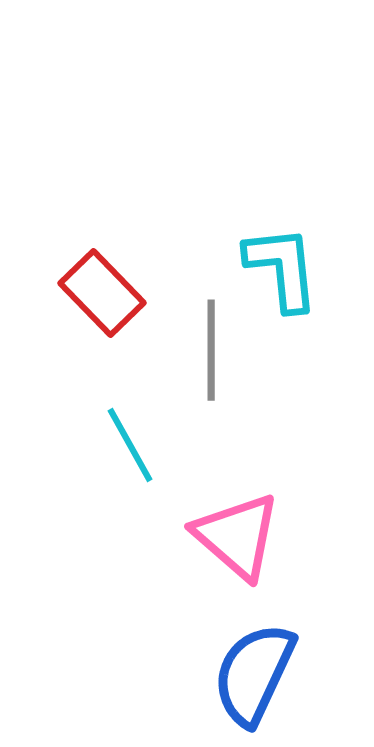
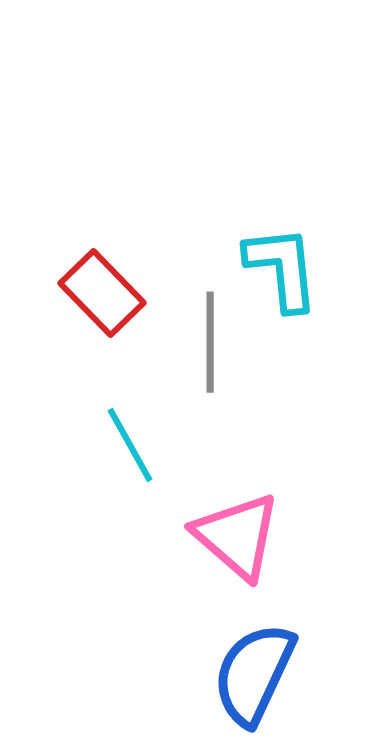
gray line: moved 1 px left, 8 px up
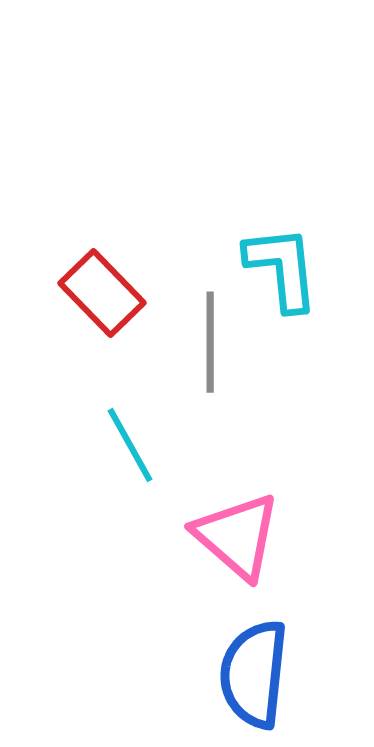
blue semicircle: rotated 19 degrees counterclockwise
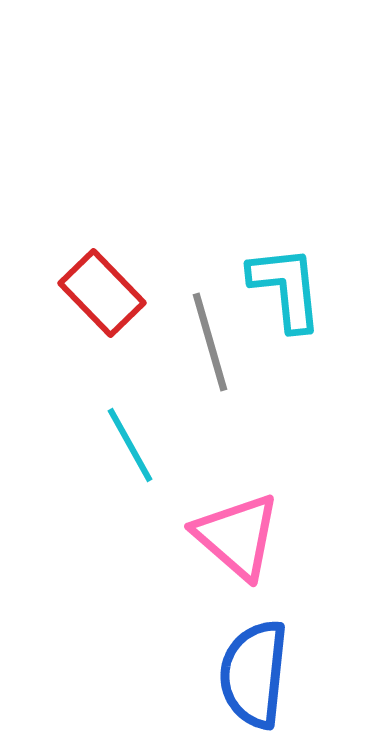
cyan L-shape: moved 4 px right, 20 px down
gray line: rotated 16 degrees counterclockwise
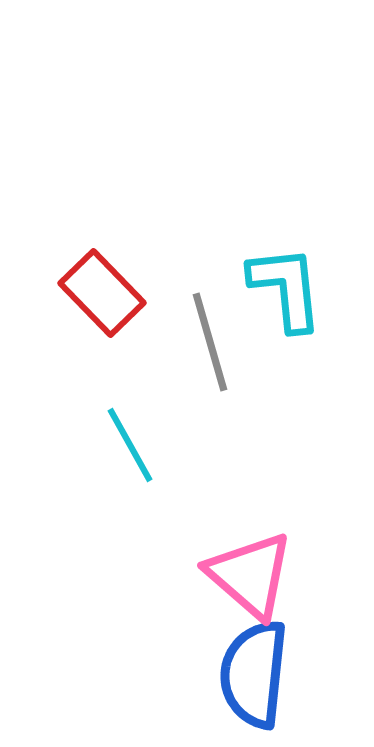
pink triangle: moved 13 px right, 39 px down
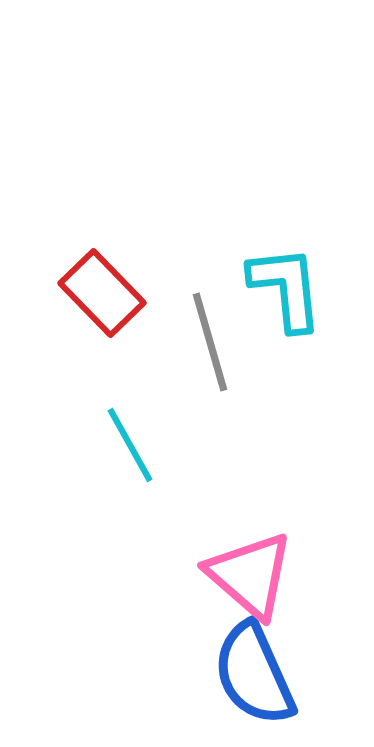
blue semicircle: rotated 30 degrees counterclockwise
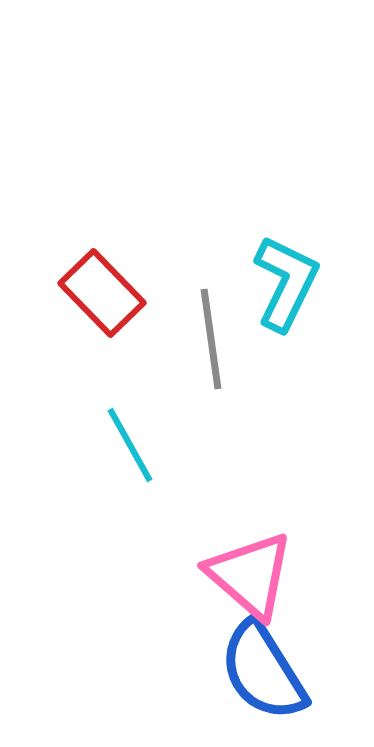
cyan L-shape: moved 5 px up; rotated 32 degrees clockwise
gray line: moved 1 px right, 3 px up; rotated 8 degrees clockwise
blue semicircle: moved 9 px right, 3 px up; rotated 8 degrees counterclockwise
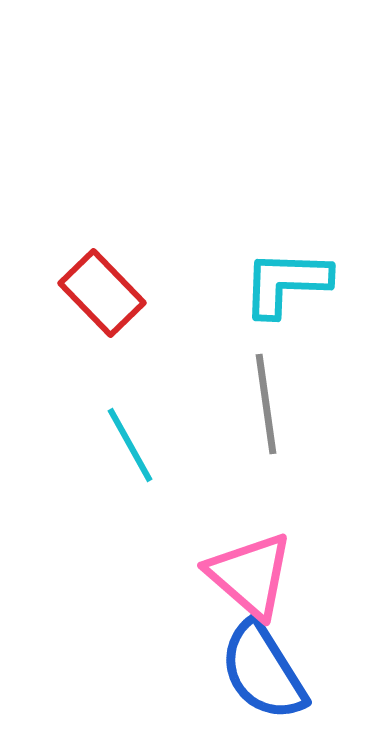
cyan L-shape: rotated 114 degrees counterclockwise
gray line: moved 55 px right, 65 px down
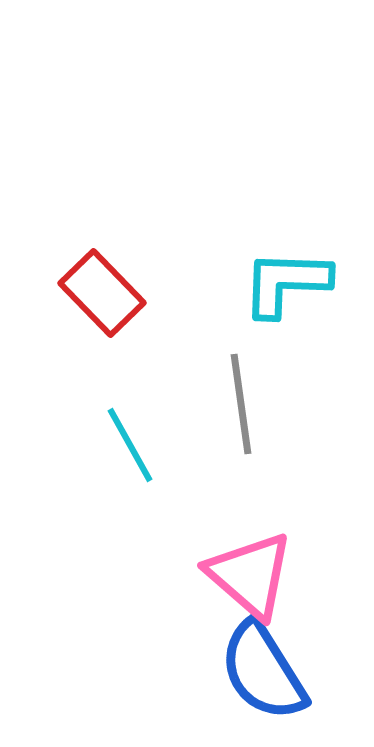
gray line: moved 25 px left
